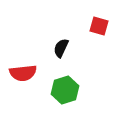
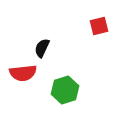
red square: rotated 30 degrees counterclockwise
black semicircle: moved 19 px left
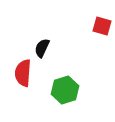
red square: moved 3 px right; rotated 30 degrees clockwise
red semicircle: rotated 100 degrees clockwise
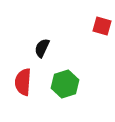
red semicircle: moved 9 px down
green hexagon: moved 6 px up
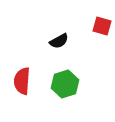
black semicircle: moved 17 px right, 7 px up; rotated 144 degrees counterclockwise
red semicircle: moved 1 px left, 1 px up
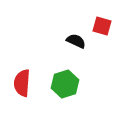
black semicircle: moved 17 px right; rotated 126 degrees counterclockwise
red semicircle: moved 2 px down
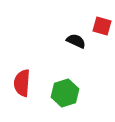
green hexagon: moved 9 px down
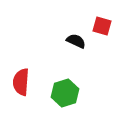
red semicircle: moved 1 px left, 1 px up
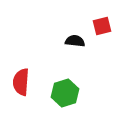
red square: rotated 30 degrees counterclockwise
black semicircle: moved 1 px left; rotated 18 degrees counterclockwise
